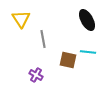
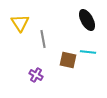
yellow triangle: moved 1 px left, 4 px down
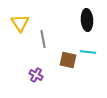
black ellipse: rotated 25 degrees clockwise
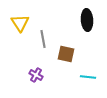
cyan line: moved 25 px down
brown square: moved 2 px left, 6 px up
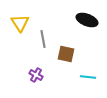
black ellipse: rotated 65 degrees counterclockwise
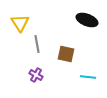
gray line: moved 6 px left, 5 px down
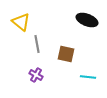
yellow triangle: moved 1 px right, 1 px up; rotated 18 degrees counterclockwise
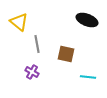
yellow triangle: moved 2 px left
purple cross: moved 4 px left, 3 px up
